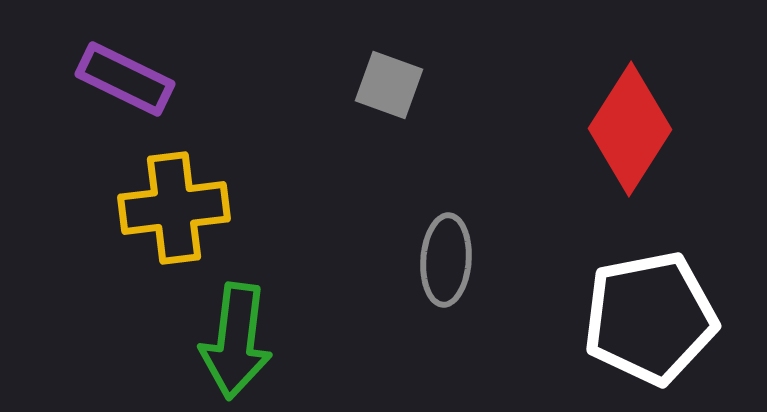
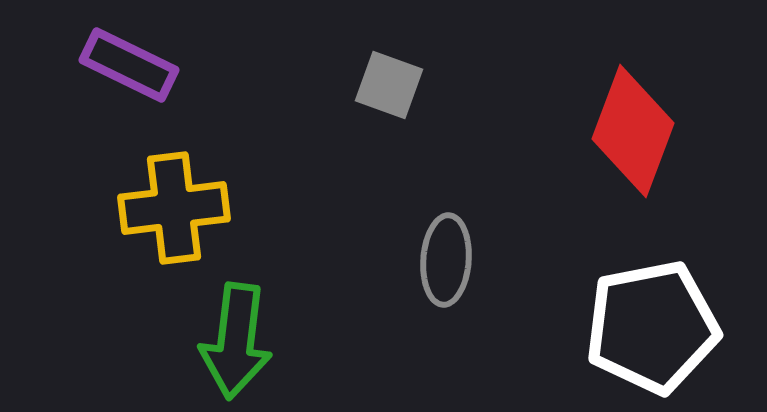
purple rectangle: moved 4 px right, 14 px up
red diamond: moved 3 px right, 2 px down; rotated 12 degrees counterclockwise
white pentagon: moved 2 px right, 9 px down
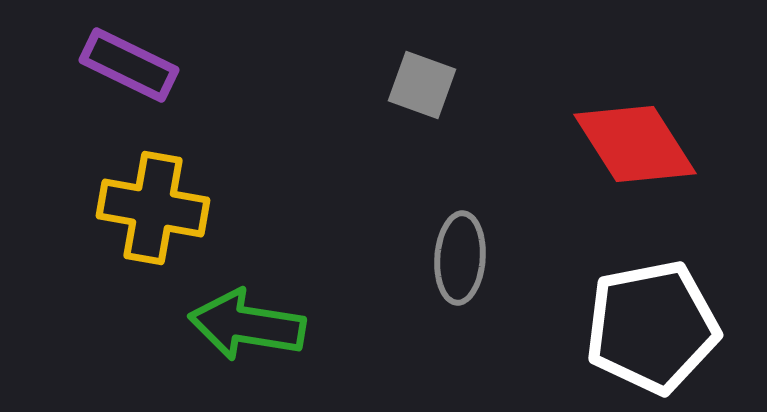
gray square: moved 33 px right
red diamond: moved 2 px right, 13 px down; rotated 53 degrees counterclockwise
yellow cross: moved 21 px left; rotated 17 degrees clockwise
gray ellipse: moved 14 px right, 2 px up
green arrow: moved 11 px right, 16 px up; rotated 92 degrees clockwise
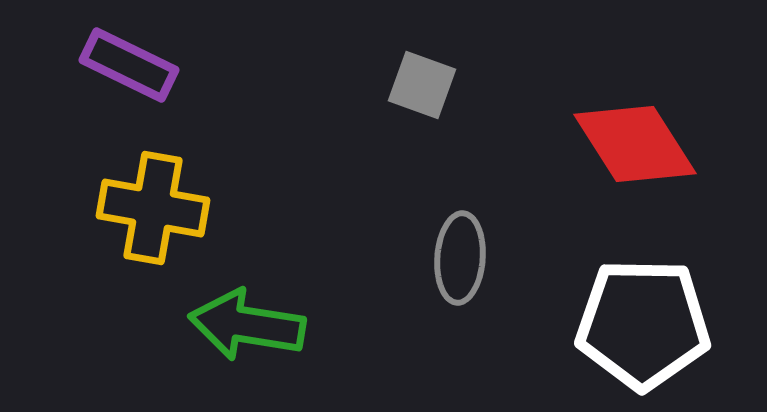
white pentagon: moved 9 px left, 3 px up; rotated 12 degrees clockwise
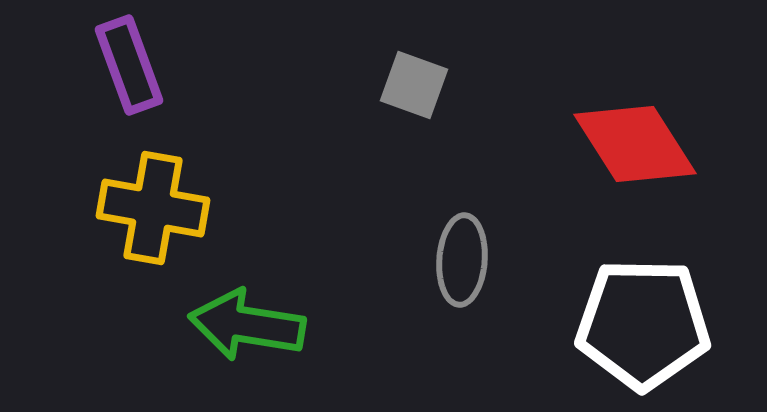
purple rectangle: rotated 44 degrees clockwise
gray square: moved 8 px left
gray ellipse: moved 2 px right, 2 px down
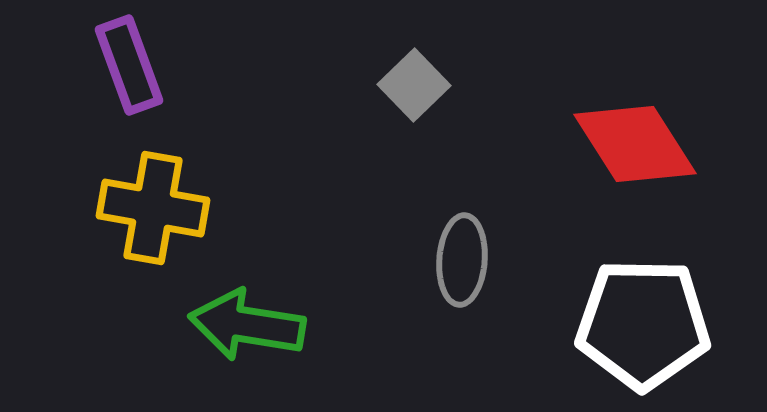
gray square: rotated 26 degrees clockwise
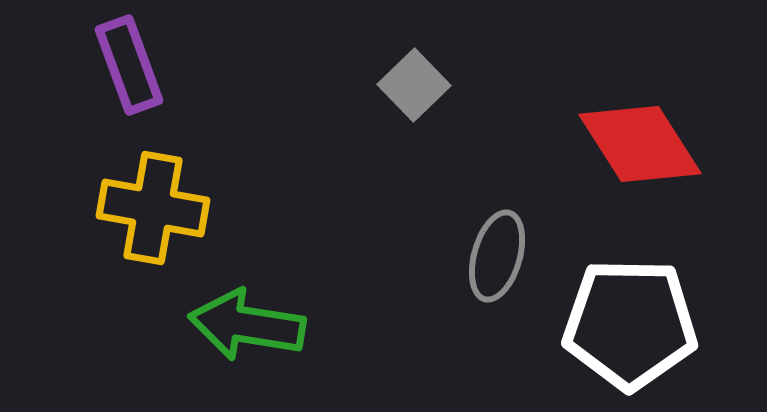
red diamond: moved 5 px right
gray ellipse: moved 35 px right, 4 px up; rotated 12 degrees clockwise
white pentagon: moved 13 px left
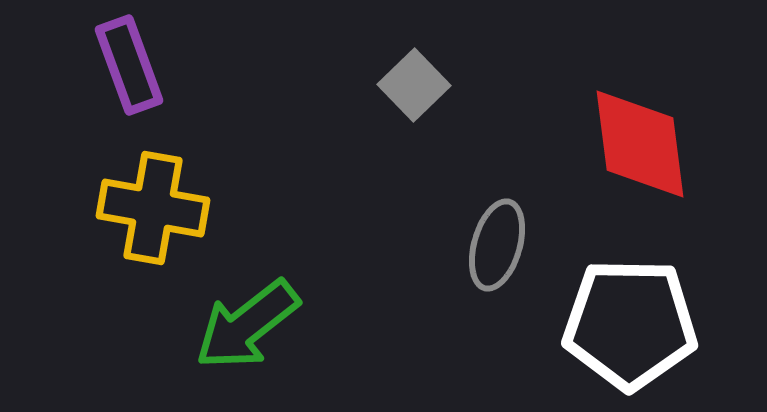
red diamond: rotated 25 degrees clockwise
gray ellipse: moved 11 px up
green arrow: rotated 47 degrees counterclockwise
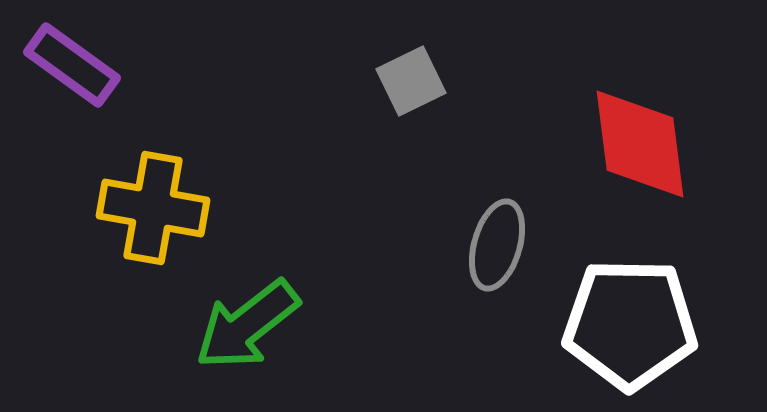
purple rectangle: moved 57 px left; rotated 34 degrees counterclockwise
gray square: moved 3 px left, 4 px up; rotated 18 degrees clockwise
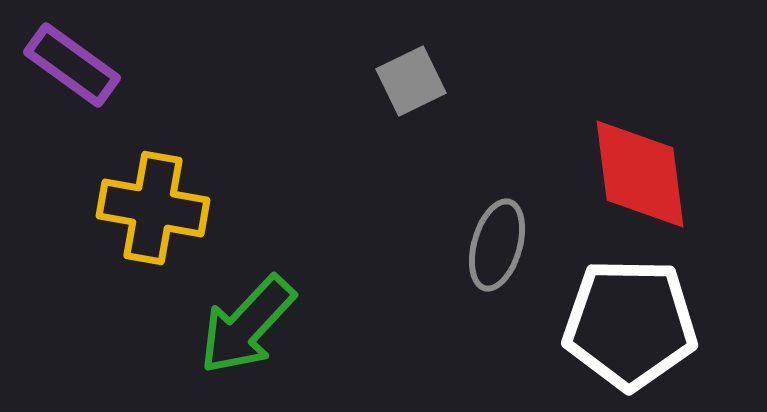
red diamond: moved 30 px down
green arrow: rotated 9 degrees counterclockwise
